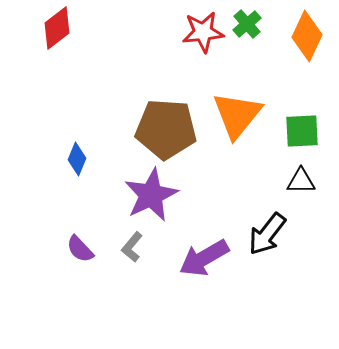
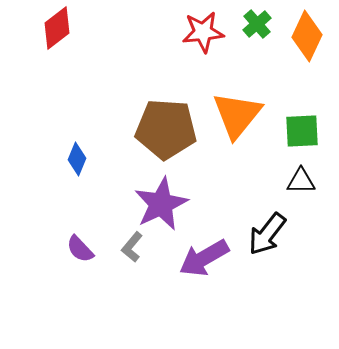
green cross: moved 10 px right
purple star: moved 10 px right, 9 px down
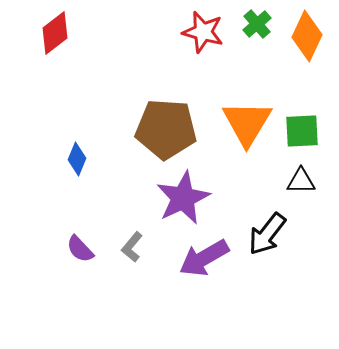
red diamond: moved 2 px left, 5 px down
red star: rotated 21 degrees clockwise
orange triangle: moved 10 px right, 8 px down; rotated 8 degrees counterclockwise
purple star: moved 22 px right, 6 px up
